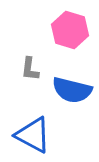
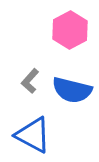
pink hexagon: rotated 15 degrees clockwise
gray L-shape: moved 12 px down; rotated 35 degrees clockwise
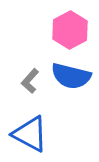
blue semicircle: moved 1 px left, 14 px up
blue triangle: moved 3 px left, 1 px up
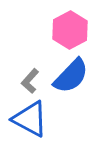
blue semicircle: rotated 60 degrees counterclockwise
blue triangle: moved 15 px up
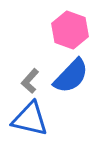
pink hexagon: rotated 12 degrees counterclockwise
blue triangle: rotated 15 degrees counterclockwise
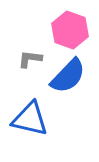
blue semicircle: moved 3 px left
gray L-shape: moved 22 px up; rotated 55 degrees clockwise
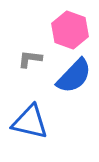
blue semicircle: moved 6 px right
blue triangle: moved 3 px down
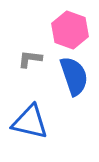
blue semicircle: rotated 63 degrees counterclockwise
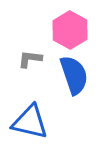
pink hexagon: rotated 9 degrees clockwise
blue semicircle: moved 1 px up
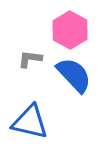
blue semicircle: rotated 24 degrees counterclockwise
